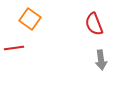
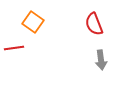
orange square: moved 3 px right, 3 px down
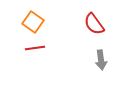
red semicircle: rotated 15 degrees counterclockwise
red line: moved 21 px right
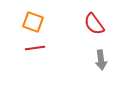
orange square: rotated 15 degrees counterclockwise
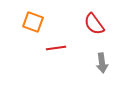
red line: moved 21 px right
gray arrow: moved 1 px right, 3 px down
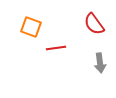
orange square: moved 2 px left, 5 px down
gray arrow: moved 2 px left
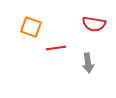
red semicircle: rotated 45 degrees counterclockwise
gray arrow: moved 12 px left
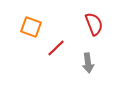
red semicircle: rotated 120 degrees counterclockwise
red line: rotated 36 degrees counterclockwise
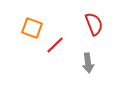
orange square: moved 1 px right, 1 px down
red line: moved 1 px left, 3 px up
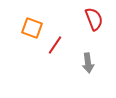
red semicircle: moved 5 px up
red line: rotated 12 degrees counterclockwise
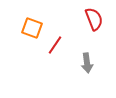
gray arrow: moved 1 px left
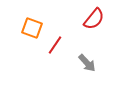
red semicircle: rotated 60 degrees clockwise
gray arrow: rotated 36 degrees counterclockwise
